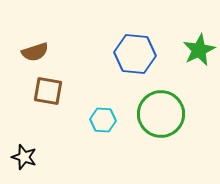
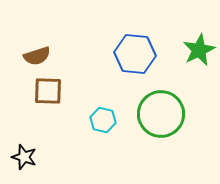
brown semicircle: moved 2 px right, 4 px down
brown square: rotated 8 degrees counterclockwise
cyan hexagon: rotated 10 degrees clockwise
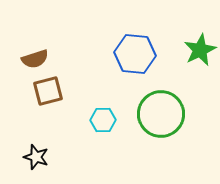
green star: moved 1 px right
brown semicircle: moved 2 px left, 3 px down
brown square: rotated 16 degrees counterclockwise
cyan hexagon: rotated 15 degrees counterclockwise
black star: moved 12 px right
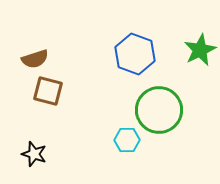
blue hexagon: rotated 15 degrees clockwise
brown square: rotated 28 degrees clockwise
green circle: moved 2 px left, 4 px up
cyan hexagon: moved 24 px right, 20 px down
black star: moved 2 px left, 3 px up
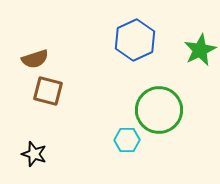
blue hexagon: moved 14 px up; rotated 15 degrees clockwise
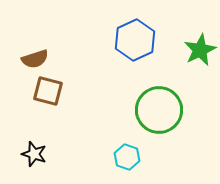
cyan hexagon: moved 17 px down; rotated 20 degrees clockwise
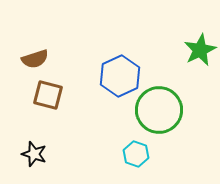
blue hexagon: moved 15 px left, 36 px down
brown square: moved 4 px down
cyan hexagon: moved 9 px right, 3 px up
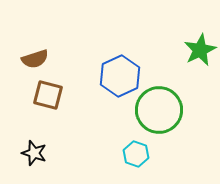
black star: moved 1 px up
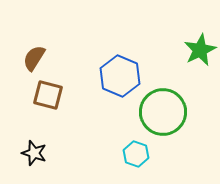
brown semicircle: moved 1 px left, 1 px up; rotated 140 degrees clockwise
blue hexagon: rotated 12 degrees counterclockwise
green circle: moved 4 px right, 2 px down
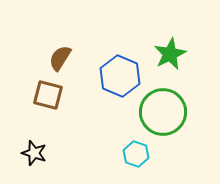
green star: moved 30 px left, 4 px down
brown semicircle: moved 26 px right
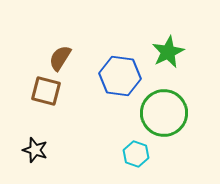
green star: moved 2 px left, 2 px up
blue hexagon: rotated 15 degrees counterclockwise
brown square: moved 2 px left, 4 px up
green circle: moved 1 px right, 1 px down
black star: moved 1 px right, 3 px up
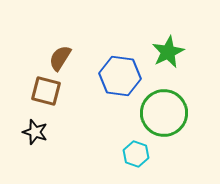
black star: moved 18 px up
